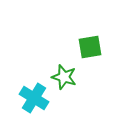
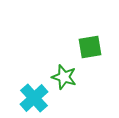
cyan cross: rotated 16 degrees clockwise
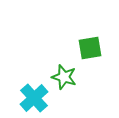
green square: moved 1 px down
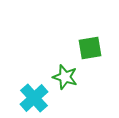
green star: moved 1 px right
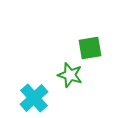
green star: moved 5 px right, 2 px up
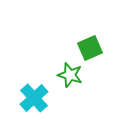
green square: rotated 15 degrees counterclockwise
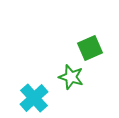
green star: moved 1 px right, 2 px down
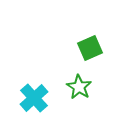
green star: moved 8 px right, 10 px down; rotated 15 degrees clockwise
